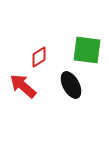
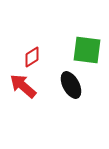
red diamond: moved 7 px left
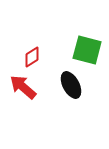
green square: rotated 8 degrees clockwise
red arrow: moved 1 px down
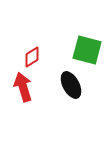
red arrow: rotated 32 degrees clockwise
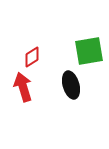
green square: moved 2 px right, 1 px down; rotated 24 degrees counterclockwise
black ellipse: rotated 12 degrees clockwise
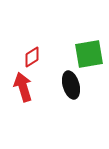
green square: moved 3 px down
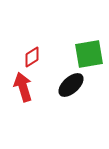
black ellipse: rotated 64 degrees clockwise
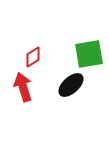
red diamond: moved 1 px right
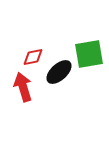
red diamond: rotated 20 degrees clockwise
black ellipse: moved 12 px left, 13 px up
